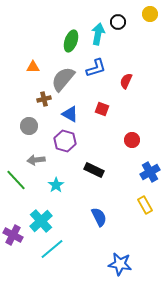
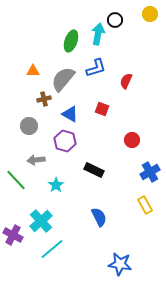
black circle: moved 3 px left, 2 px up
orange triangle: moved 4 px down
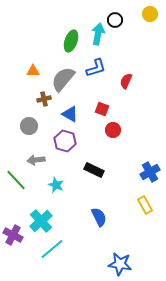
red circle: moved 19 px left, 10 px up
cyan star: rotated 14 degrees counterclockwise
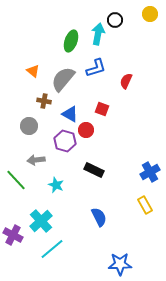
orange triangle: rotated 40 degrees clockwise
brown cross: moved 2 px down; rotated 24 degrees clockwise
red circle: moved 27 px left
blue star: rotated 10 degrees counterclockwise
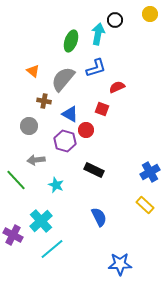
red semicircle: moved 9 px left, 6 px down; rotated 42 degrees clockwise
yellow rectangle: rotated 18 degrees counterclockwise
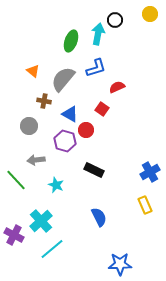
red square: rotated 16 degrees clockwise
yellow rectangle: rotated 24 degrees clockwise
purple cross: moved 1 px right
